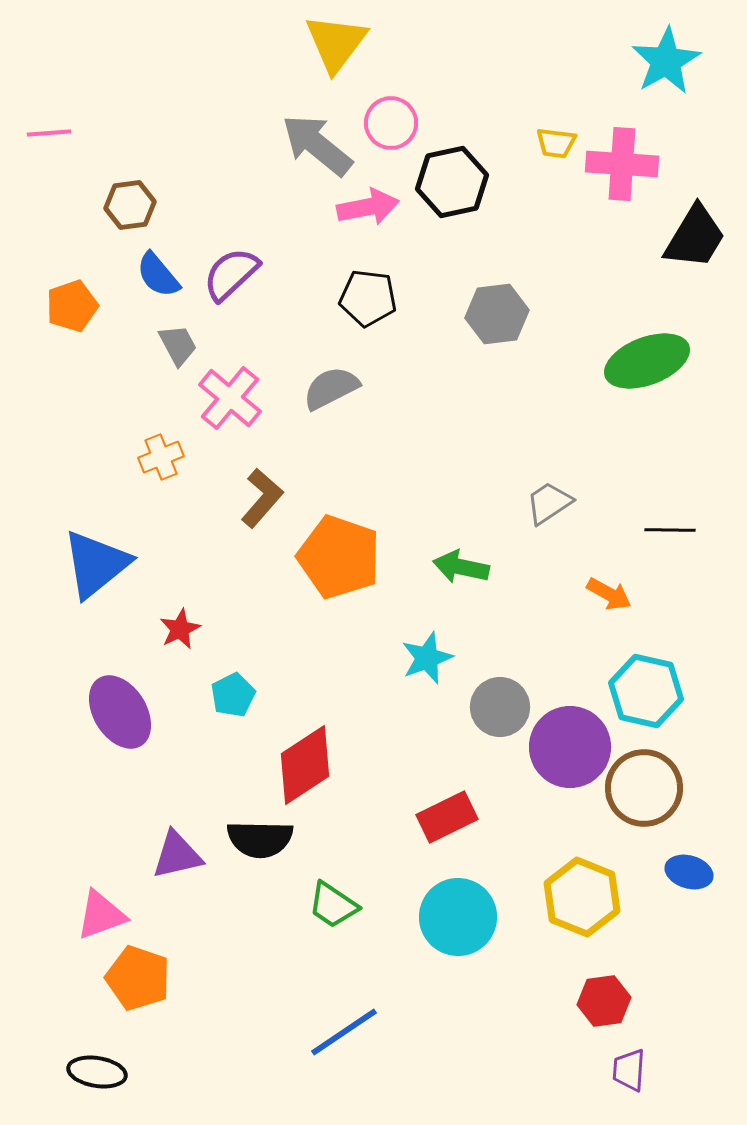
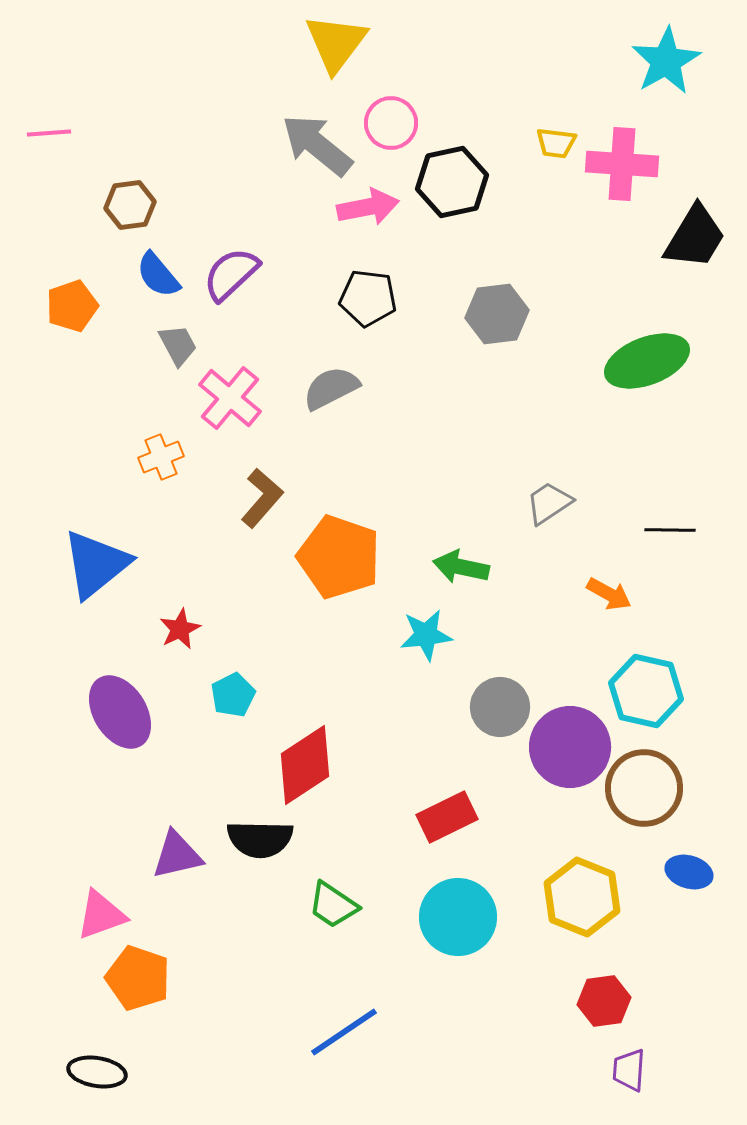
cyan star at (427, 658): moved 1 px left, 23 px up; rotated 14 degrees clockwise
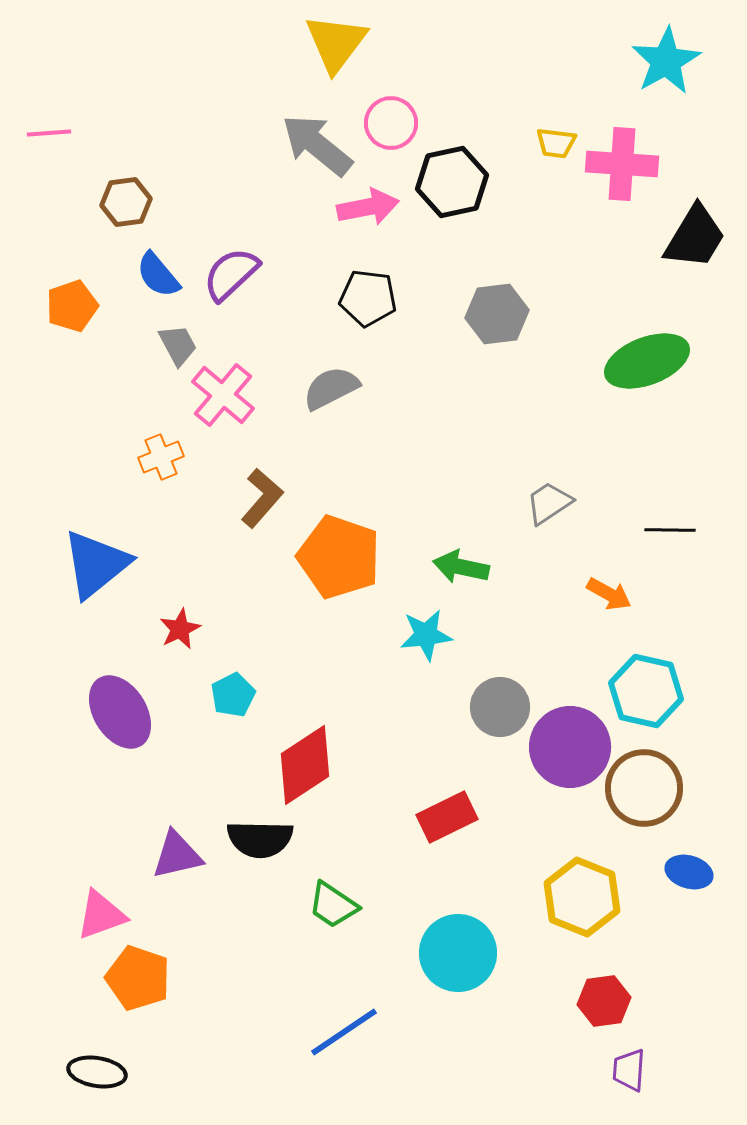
brown hexagon at (130, 205): moved 4 px left, 3 px up
pink cross at (230, 398): moved 7 px left, 3 px up
cyan circle at (458, 917): moved 36 px down
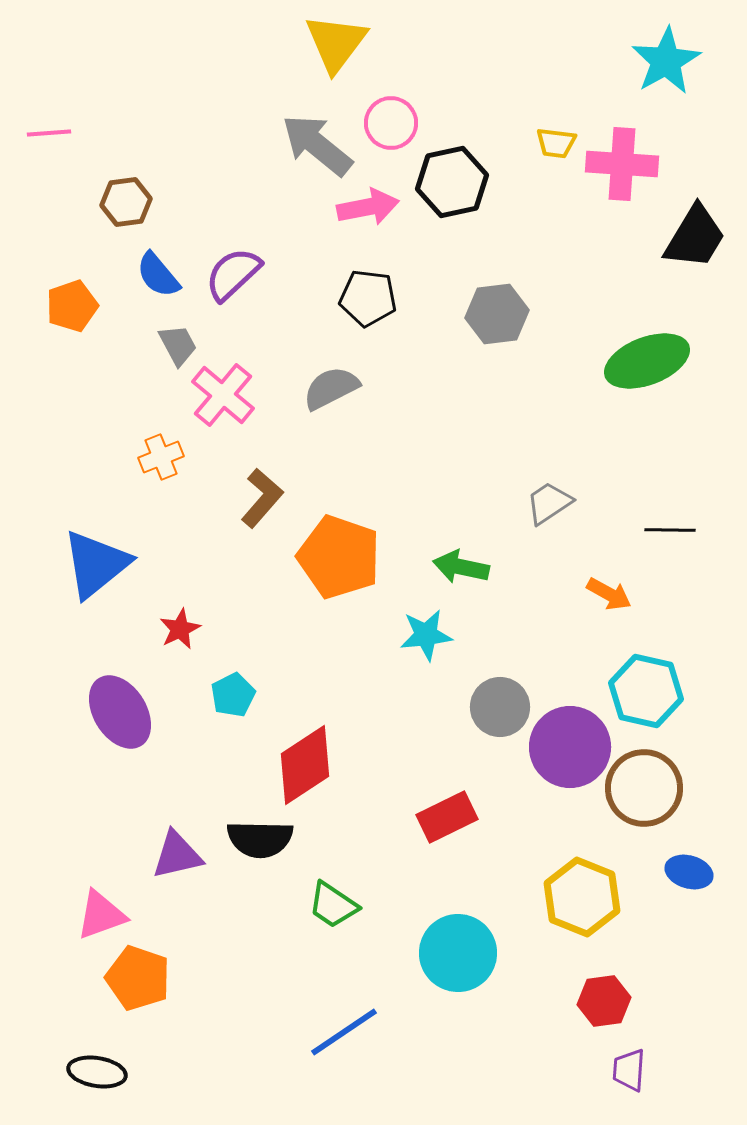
purple semicircle at (231, 274): moved 2 px right
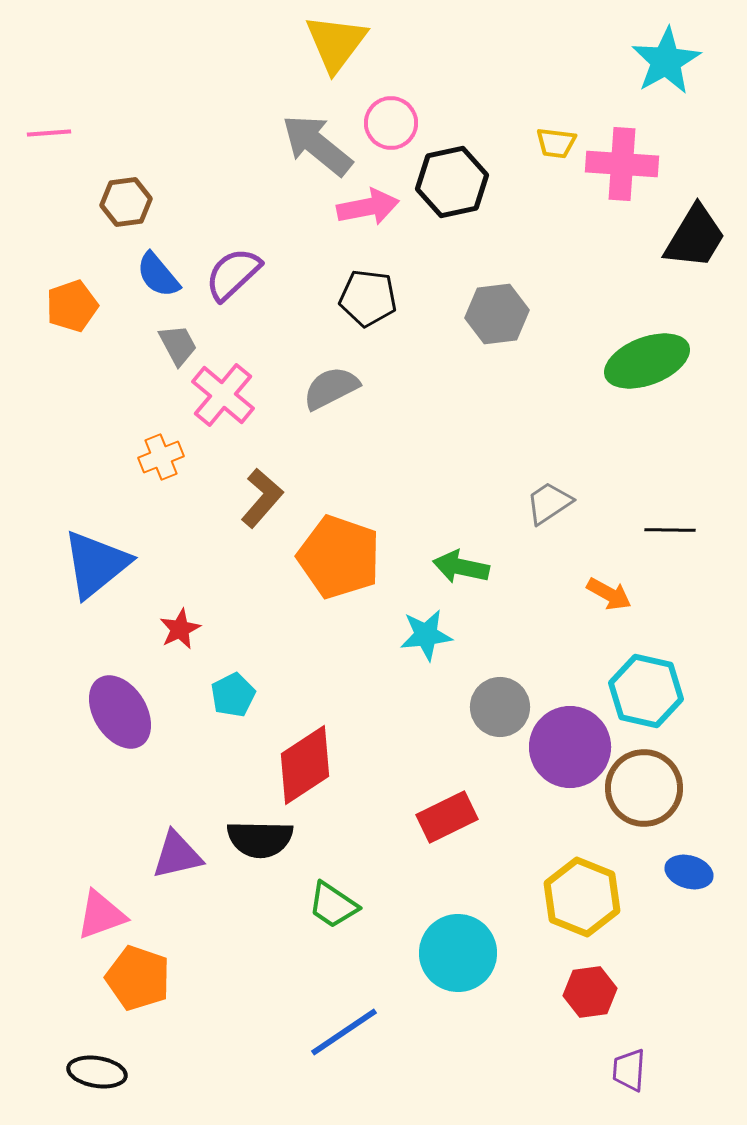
red hexagon at (604, 1001): moved 14 px left, 9 px up
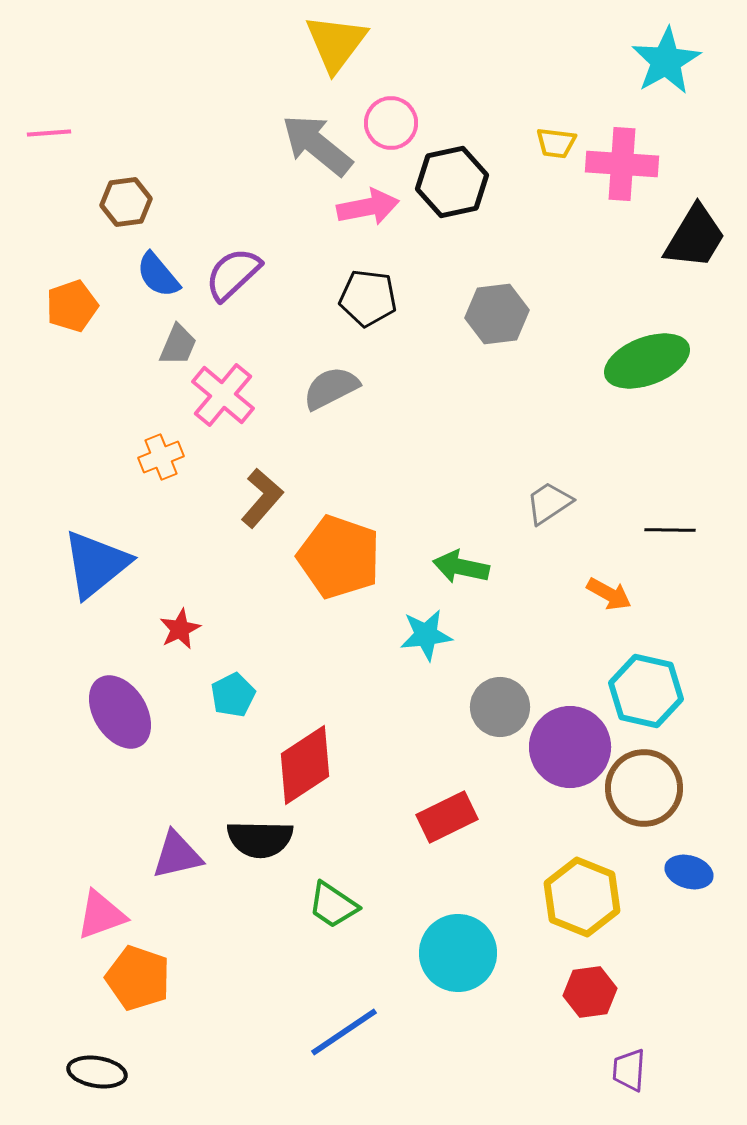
gray trapezoid at (178, 345): rotated 51 degrees clockwise
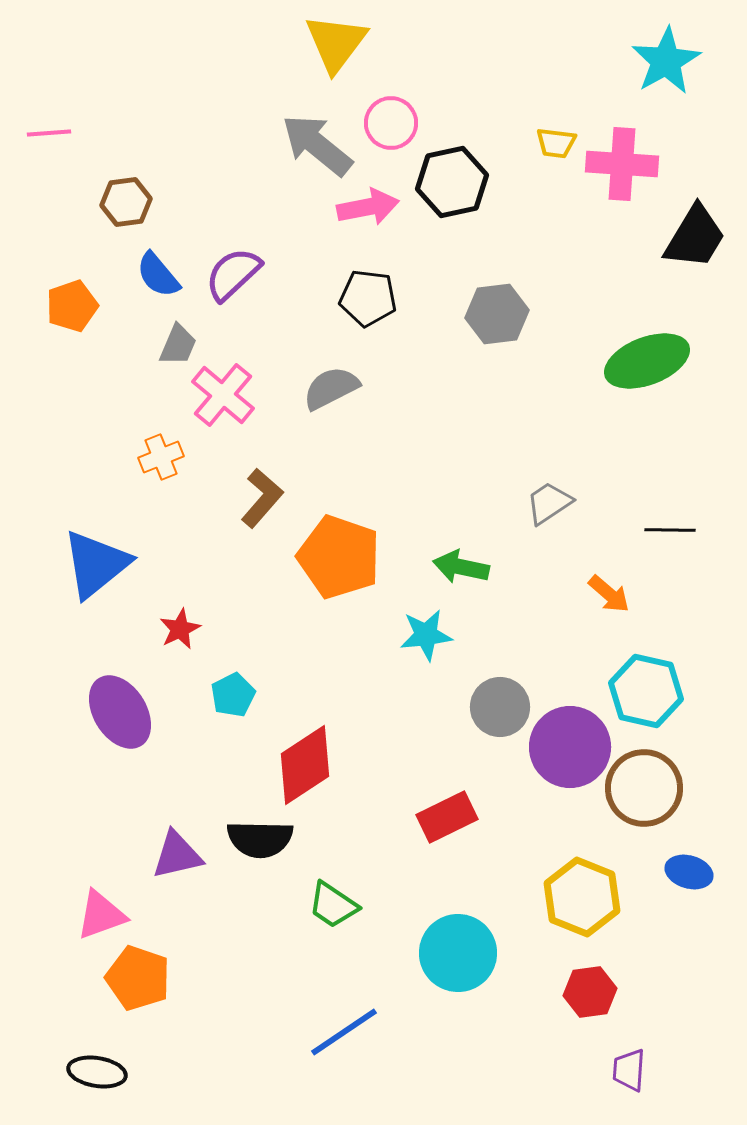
orange arrow at (609, 594): rotated 12 degrees clockwise
